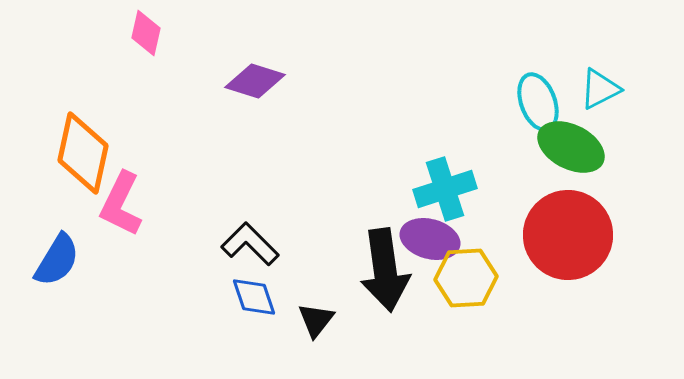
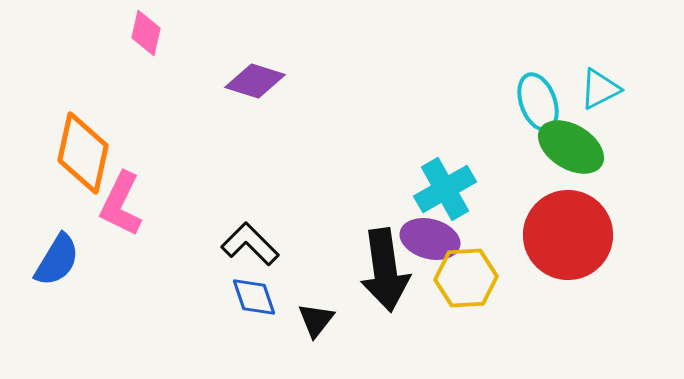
green ellipse: rotated 4 degrees clockwise
cyan cross: rotated 12 degrees counterclockwise
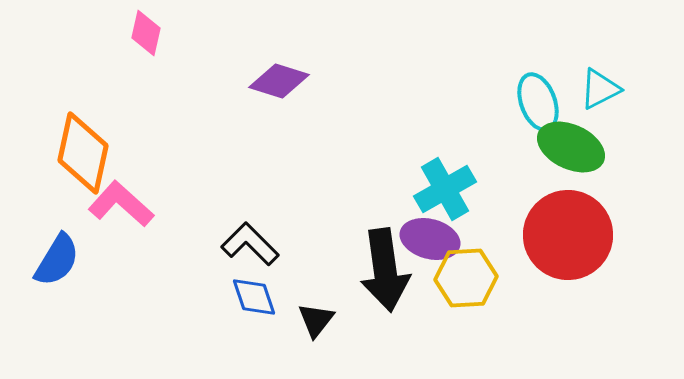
purple diamond: moved 24 px right
green ellipse: rotated 6 degrees counterclockwise
pink L-shape: rotated 106 degrees clockwise
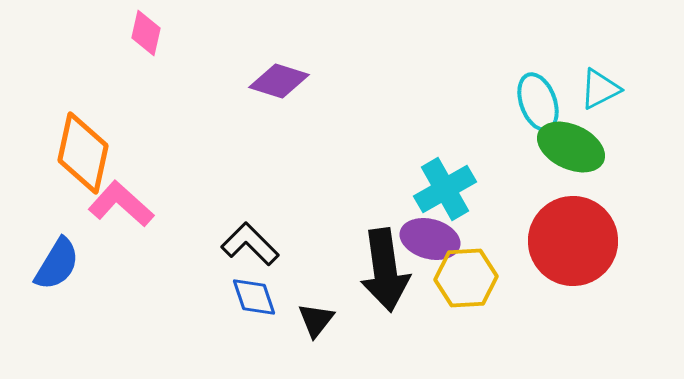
red circle: moved 5 px right, 6 px down
blue semicircle: moved 4 px down
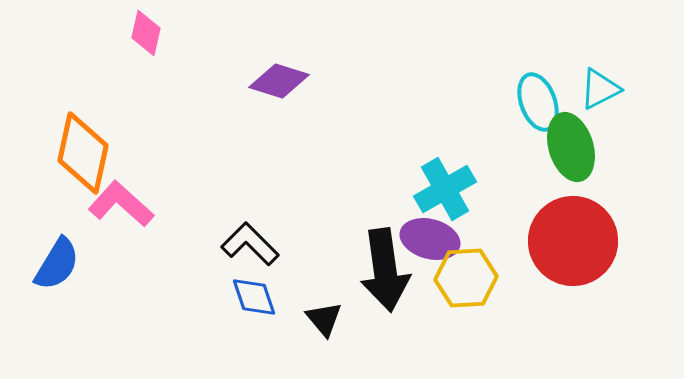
green ellipse: rotated 48 degrees clockwise
black triangle: moved 8 px right, 1 px up; rotated 18 degrees counterclockwise
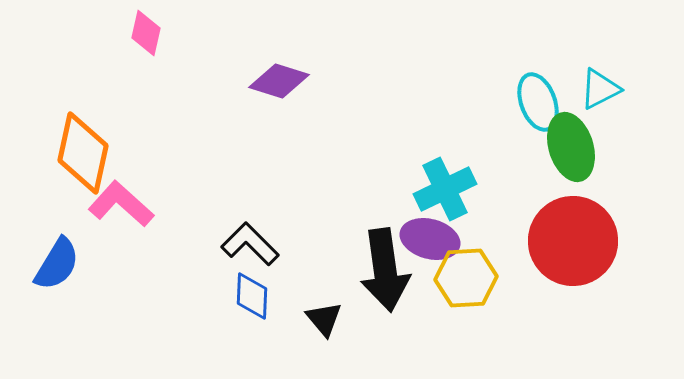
cyan cross: rotated 4 degrees clockwise
blue diamond: moved 2 px left, 1 px up; rotated 21 degrees clockwise
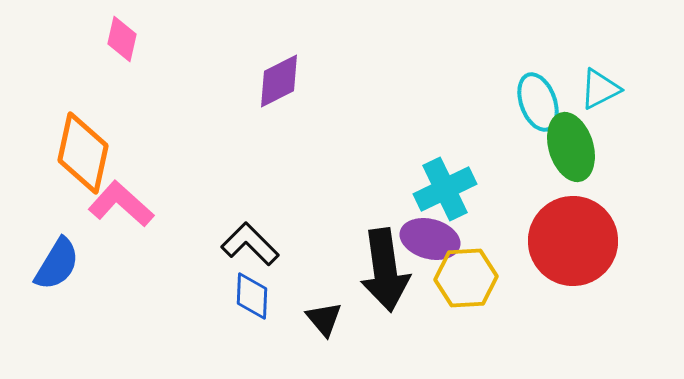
pink diamond: moved 24 px left, 6 px down
purple diamond: rotated 44 degrees counterclockwise
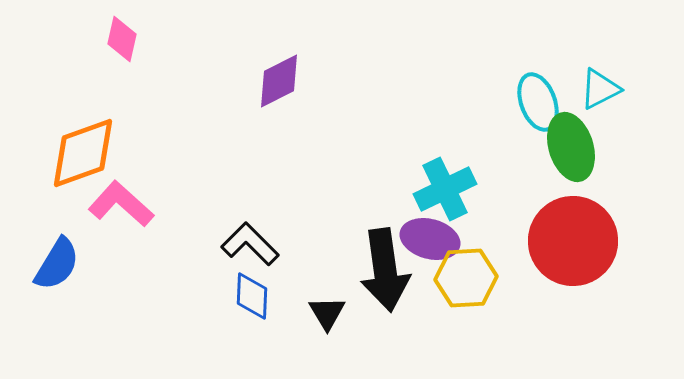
orange diamond: rotated 58 degrees clockwise
black triangle: moved 3 px right, 6 px up; rotated 9 degrees clockwise
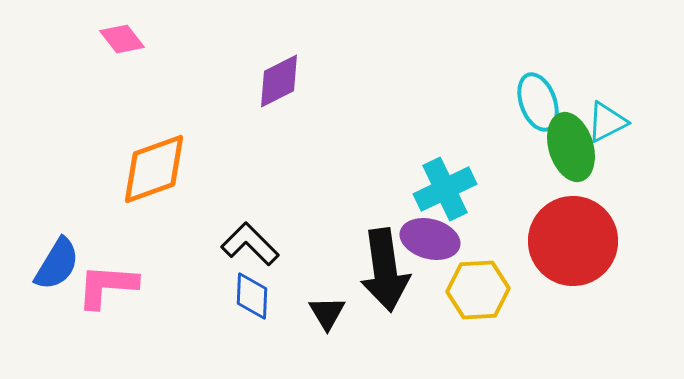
pink diamond: rotated 51 degrees counterclockwise
cyan triangle: moved 7 px right, 33 px down
orange diamond: moved 71 px right, 16 px down
pink L-shape: moved 14 px left, 82 px down; rotated 38 degrees counterclockwise
yellow hexagon: moved 12 px right, 12 px down
